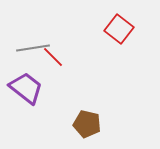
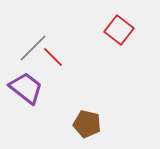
red square: moved 1 px down
gray line: rotated 36 degrees counterclockwise
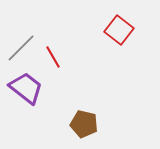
gray line: moved 12 px left
red line: rotated 15 degrees clockwise
brown pentagon: moved 3 px left
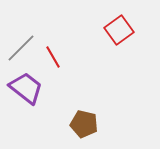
red square: rotated 16 degrees clockwise
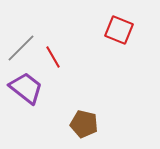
red square: rotated 32 degrees counterclockwise
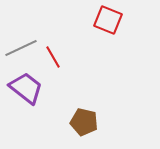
red square: moved 11 px left, 10 px up
gray line: rotated 20 degrees clockwise
brown pentagon: moved 2 px up
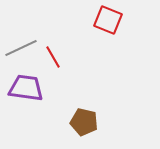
purple trapezoid: rotated 30 degrees counterclockwise
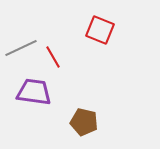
red square: moved 8 px left, 10 px down
purple trapezoid: moved 8 px right, 4 px down
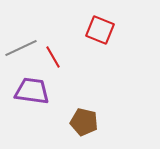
purple trapezoid: moved 2 px left, 1 px up
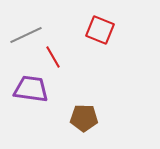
gray line: moved 5 px right, 13 px up
purple trapezoid: moved 1 px left, 2 px up
brown pentagon: moved 4 px up; rotated 12 degrees counterclockwise
